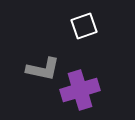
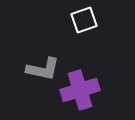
white square: moved 6 px up
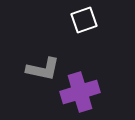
purple cross: moved 2 px down
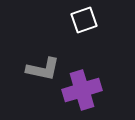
purple cross: moved 2 px right, 2 px up
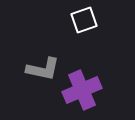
purple cross: rotated 6 degrees counterclockwise
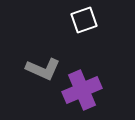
gray L-shape: rotated 12 degrees clockwise
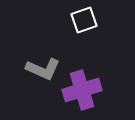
purple cross: rotated 6 degrees clockwise
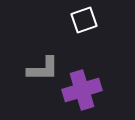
gray L-shape: rotated 24 degrees counterclockwise
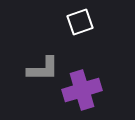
white square: moved 4 px left, 2 px down
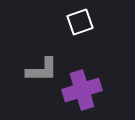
gray L-shape: moved 1 px left, 1 px down
